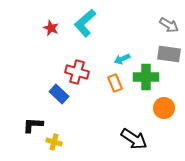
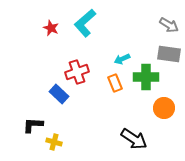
red cross: rotated 35 degrees counterclockwise
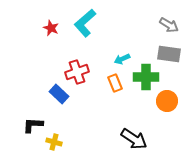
orange circle: moved 3 px right, 7 px up
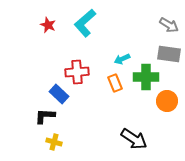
red star: moved 3 px left, 3 px up
red cross: rotated 15 degrees clockwise
black L-shape: moved 12 px right, 9 px up
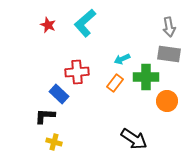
gray arrow: moved 2 px down; rotated 48 degrees clockwise
orange rectangle: rotated 60 degrees clockwise
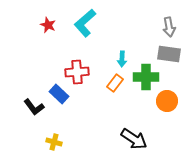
cyan arrow: rotated 63 degrees counterclockwise
black L-shape: moved 11 px left, 9 px up; rotated 130 degrees counterclockwise
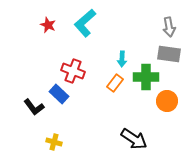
red cross: moved 4 px left, 1 px up; rotated 25 degrees clockwise
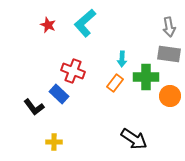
orange circle: moved 3 px right, 5 px up
yellow cross: rotated 14 degrees counterclockwise
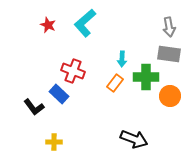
black arrow: rotated 12 degrees counterclockwise
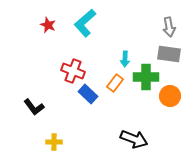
cyan arrow: moved 3 px right
blue rectangle: moved 29 px right
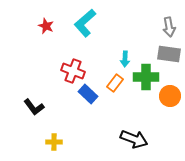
red star: moved 2 px left, 1 px down
